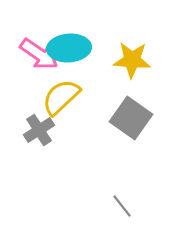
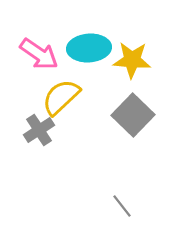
cyan ellipse: moved 20 px right
gray square: moved 2 px right, 3 px up; rotated 9 degrees clockwise
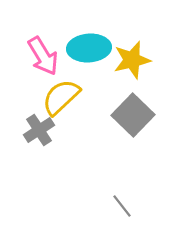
pink arrow: moved 4 px right, 2 px down; rotated 24 degrees clockwise
yellow star: rotated 18 degrees counterclockwise
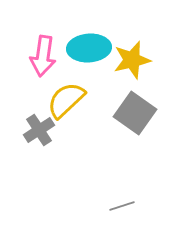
pink arrow: rotated 39 degrees clockwise
yellow semicircle: moved 5 px right, 3 px down
gray square: moved 2 px right, 2 px up; rotated 9 degrees counterclockwise
gray line: rotated 70 degrees counterclockwise
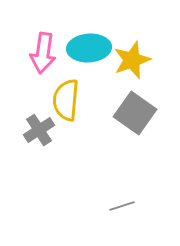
pink arrow: moved 3 px up
yellow star: rotated 6 degrees counterclockwise
yellow semicircle: rotated 42 degrees counterclockwise
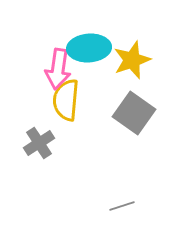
pink arrow: moved 15 px right, 16 px down
gray square: moved 1 px left
gray cross: moved 13 px down
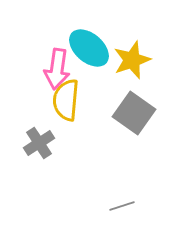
cyan ellipse: rotated 45 degrees clockwise
pink arrow: moved 1 px left
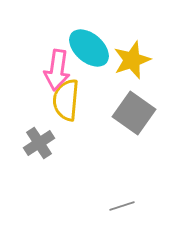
pink arrow: moved 1 px down
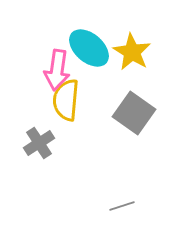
yellow star: moved 8 px up; rotated 21 degrees counterclockwise
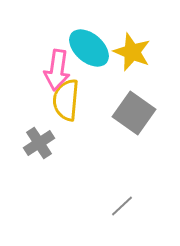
yellow star: rotated 9 degrees counterclockwise
gray line: rotated 25 degrees counterclockwise
